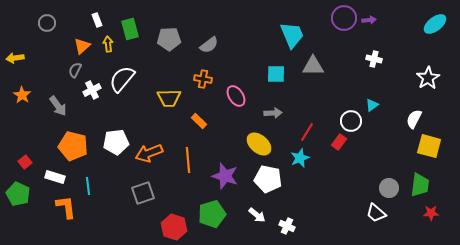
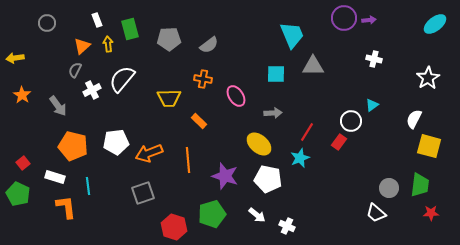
red square at (25, 162): moved 2 px left, 1 px down
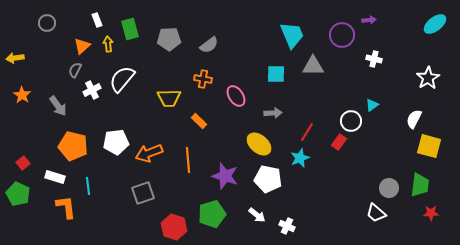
purple circle at (344, 18): moved 2 px left, 17 px down
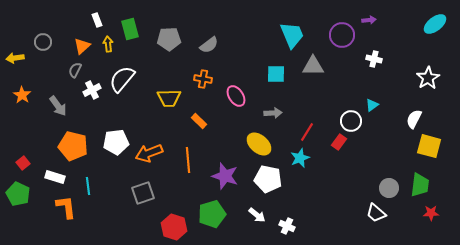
gray circle at (47, 23): moved 4 px left, 19 px down
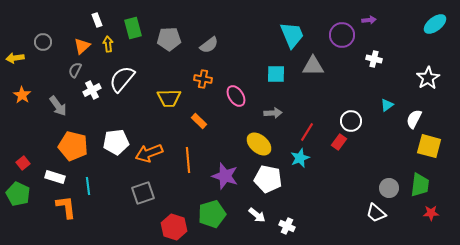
green rectangle at (130, 29): moved 3 px right, 1 px up
cyan triangle at (372, 105): moved 15 px right
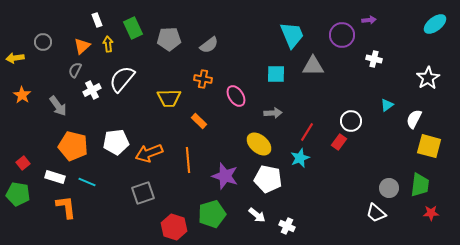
green rectangle at (133, 28): rotated 10 degrees counterclockwise
cyan line at (88, 186): moved 1 px left, 4 px up; rotated 60 degrees counterclockwise
green pentagon at (18, 194): rotated 15 degrees counterclockwise
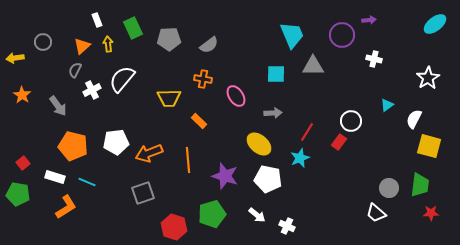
orange L-shape at (66, 207): rotated 65 degrees clockwise
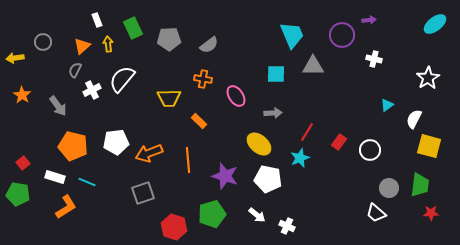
white circle at (351, 121): moved 19 px right, 29 px down
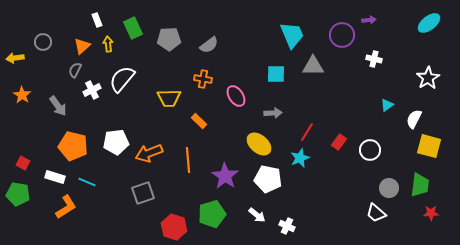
cyan ellipse at (435, 24): moved 6 px left, 1 px up
red square at (23, 163): rotated 24 degrees counterclockwise
purple star at (225, 176): rotated 16 degrees clockwise
